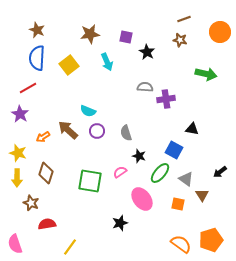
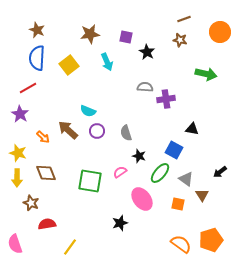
orange arrow at (43, 137): rotated 104 degrees counterclockwise
brown diamond at (46, 173): rotated 40 degrees counterclockwise
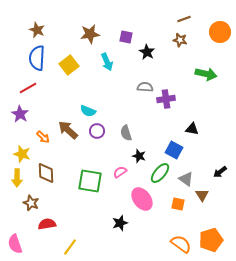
yellow star at (18, 153): moved 4 px right, 1 px down
brown diamond at (46, 173): rotated 20 degrees clockwise
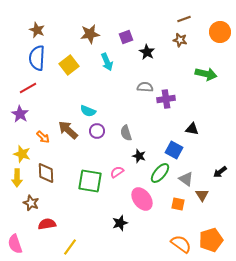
purple square at (126, 37): rotated 32 degrees counterclockwise
pink semicircle at (120, 172): moved 3 px left
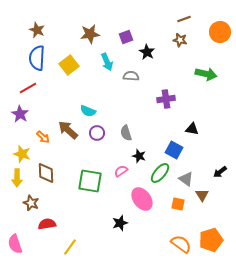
gray semicircle at (145, 87): moved 14 px left, 11 px up
purple circle at (97, 131): moved 2 px down
pink semicircle at (117, 172): moved 4 px right, 1 px up
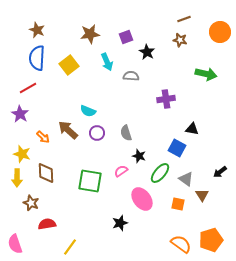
blue square at (174, 150): moved 3 px right, 2 px up
